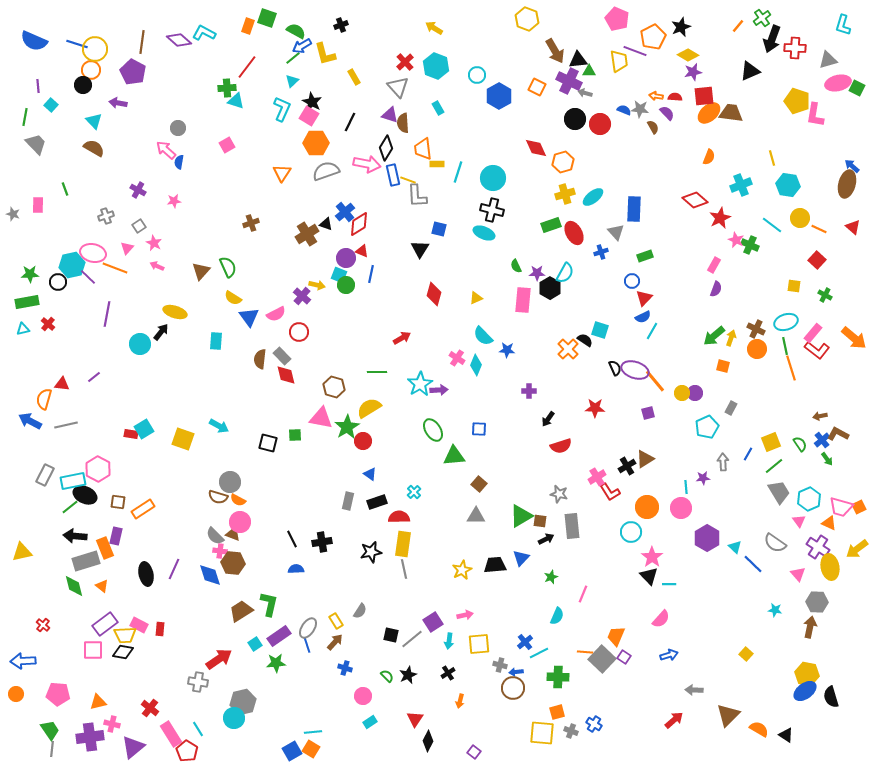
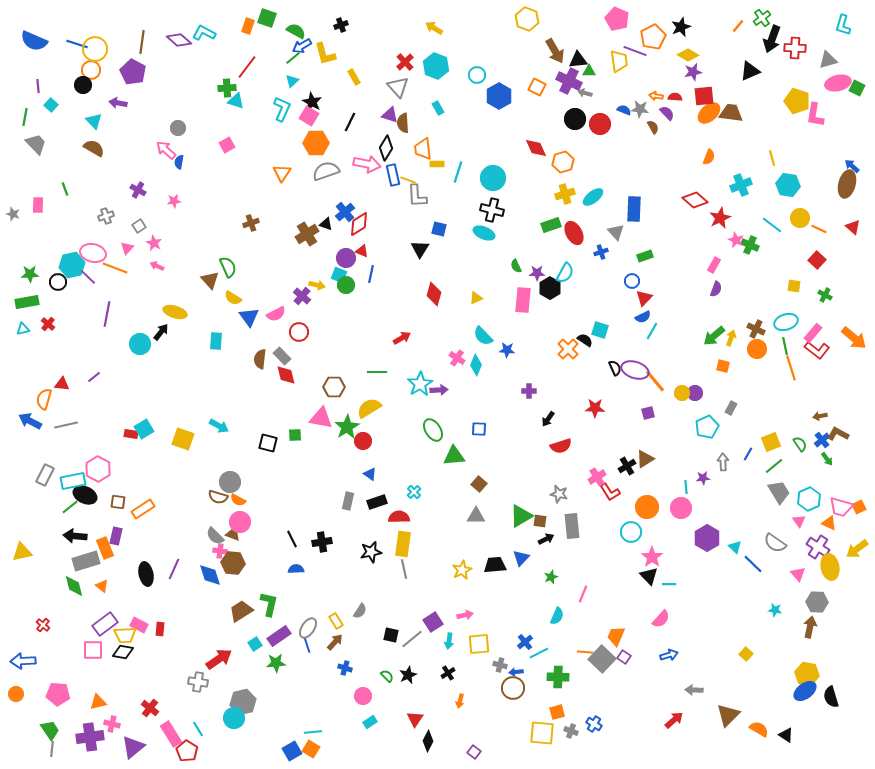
brown triangle at (201, 271): moved 9 px right, 9 px down; rotated 24 degrees counterclockwise
brown hexagon at (334, 387): rotated 15 degrees counterclockwise
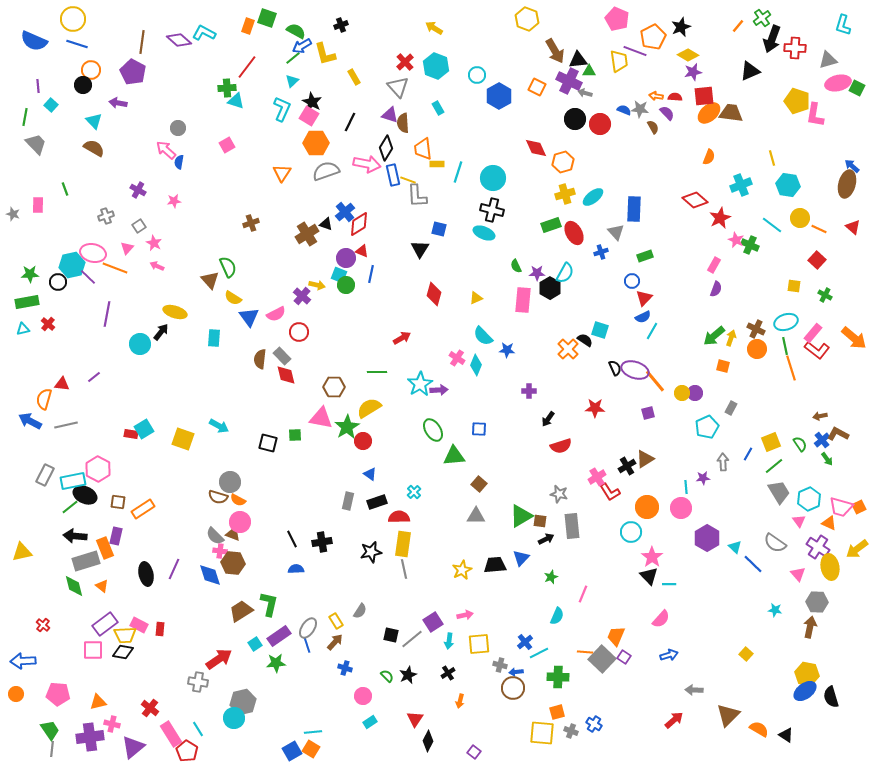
yellow circle at (95, 49): moved 22 px left, 30 px up
cyan rectangle at (216, 341): moved 2 px left, 3 px up
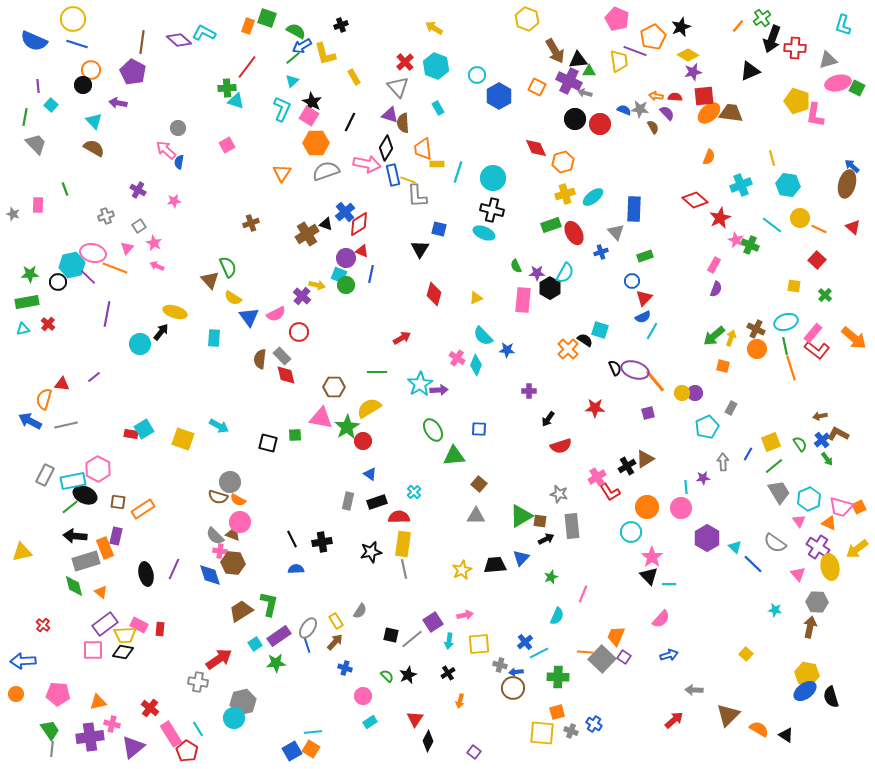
green cross at (825, 295): rotated 16 degrees clockwise
orange triangle at (102, 586): moved 1 px left, 6 px down
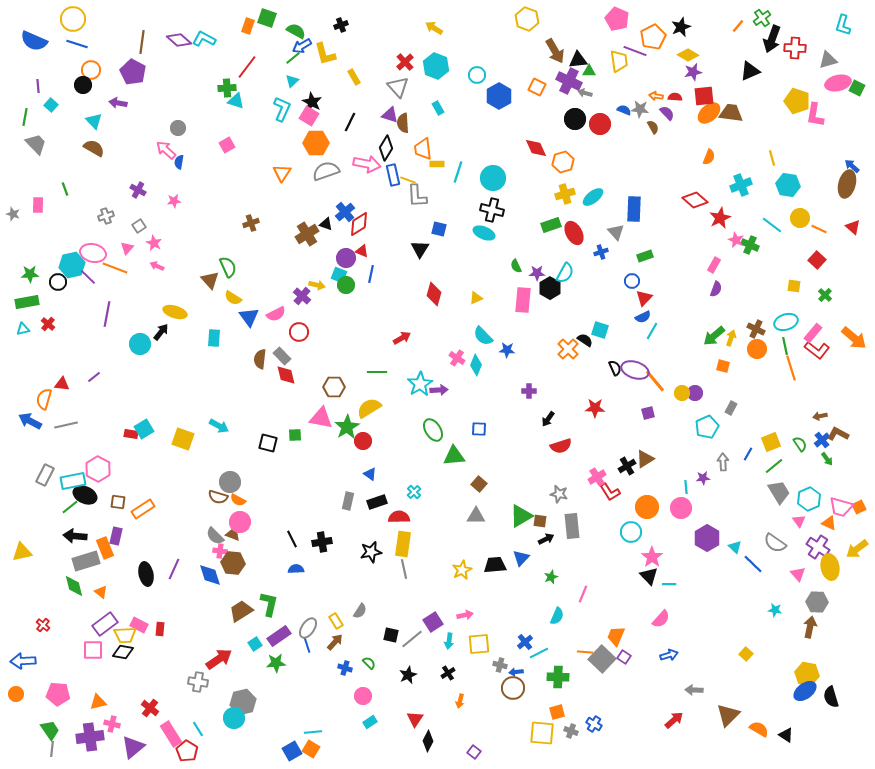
cyan L-shape at (204, 33): moved 6 px down
green semicircle at (387, 676): moved 18 px left, 13 px up
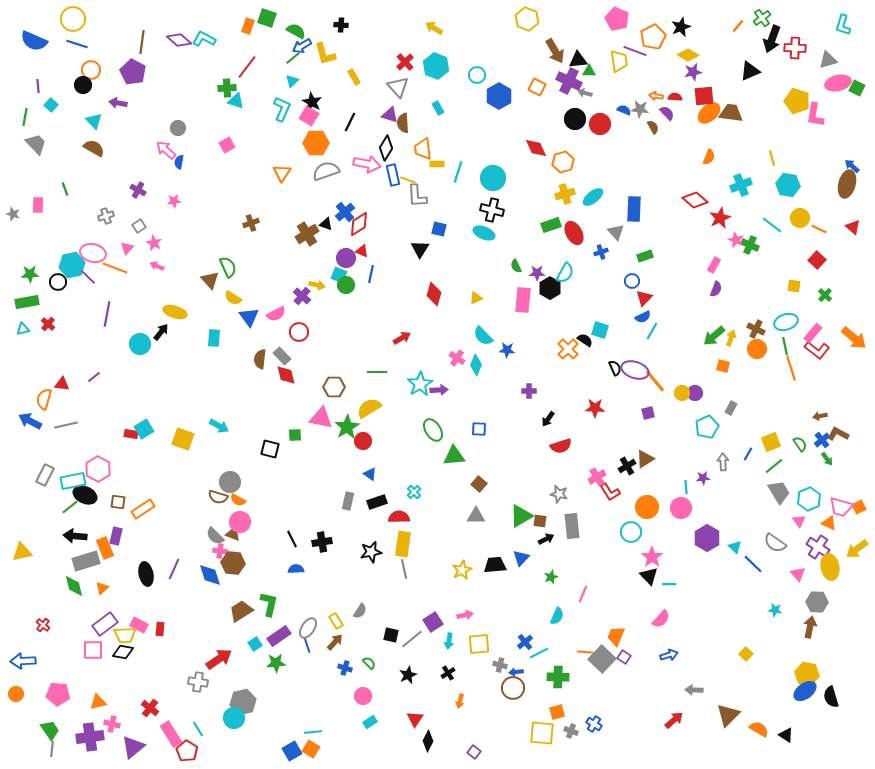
black cross at (341, 25): rotated 24 degrees clockwise
black square at (268, 443): moved 2 px right, 6 px down
orange triangle at (101, 592): moved 1 px right, 4 px up; rotated 40 degrees clockwise
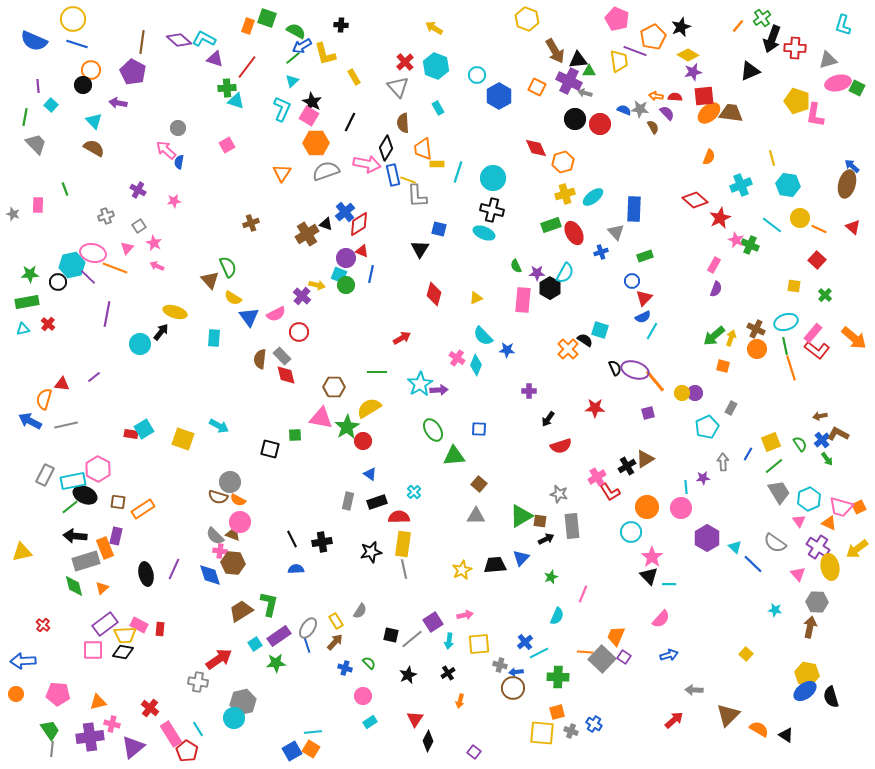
purple triangle at (390, 115): moved 175 px left, 56 px up
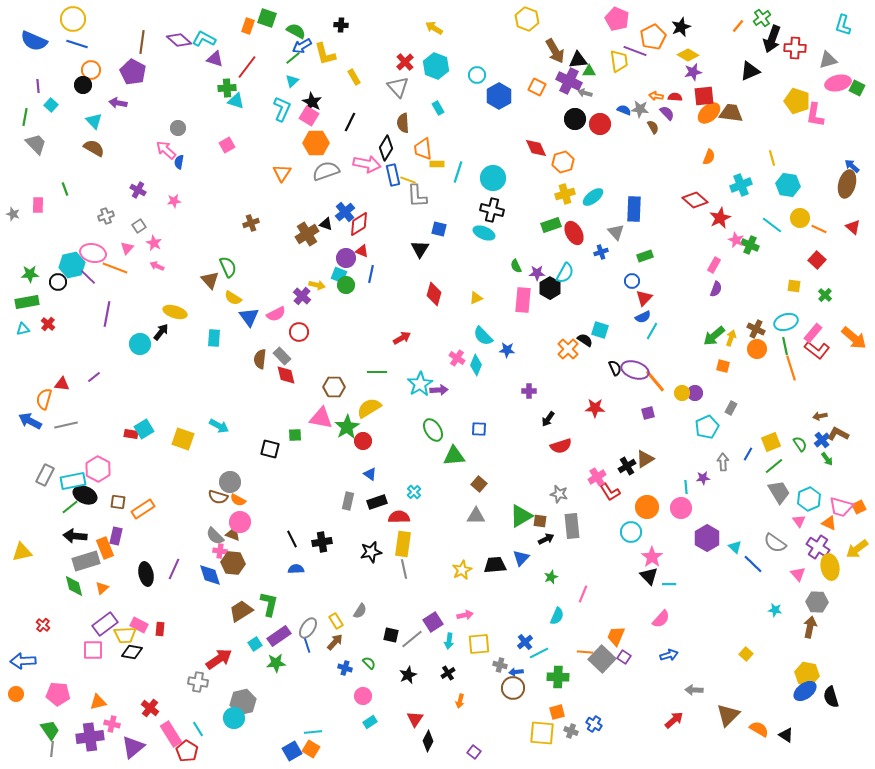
black diamond at (123, 652): moved 9 px right
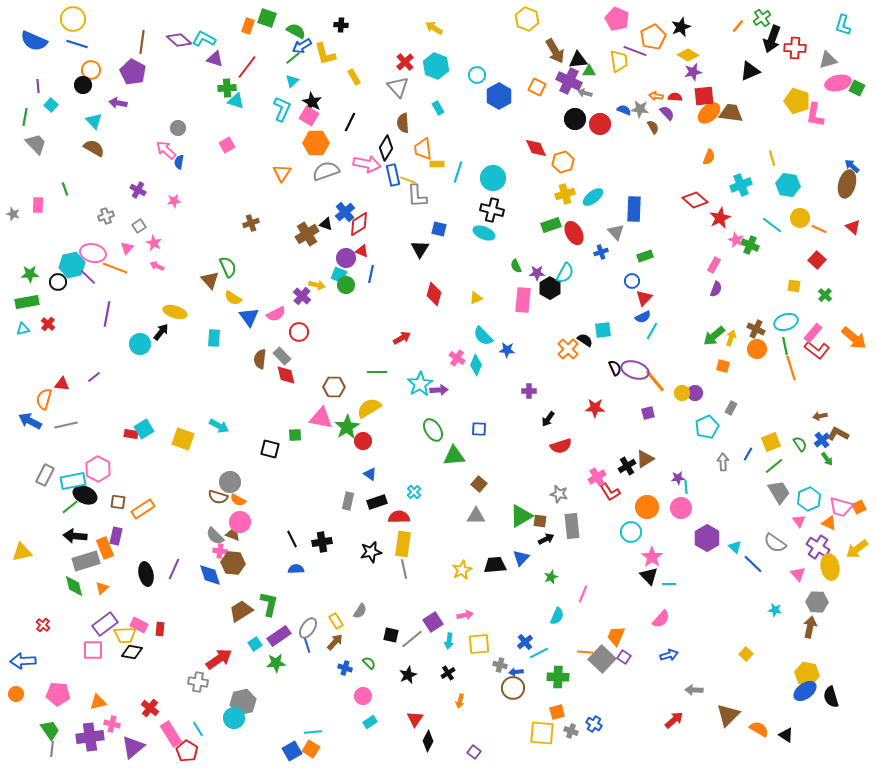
cyan square at (600, 330): moved 3 px right; rotated 24 degrees counterclockwise
purple star at (703, 478): moved 25 px left
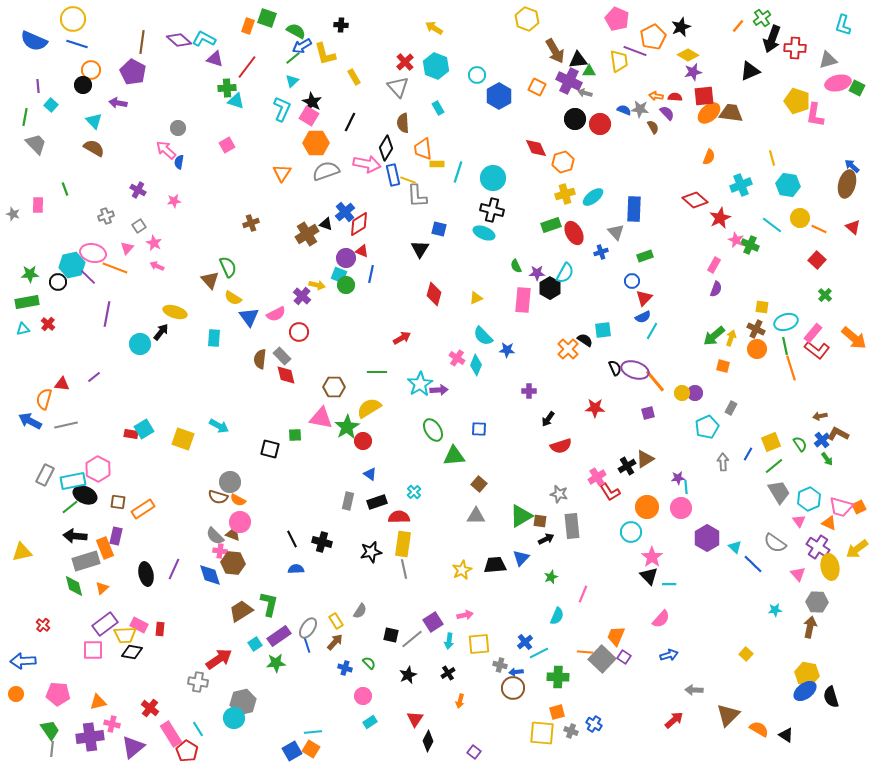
yellow square at (794, 286): moved 32 px left, 21 px down
black cross at (322, 542): rotated 24 degrees clockwise
cyan star at (775, 610): rotated 16 degrees counterclockwise
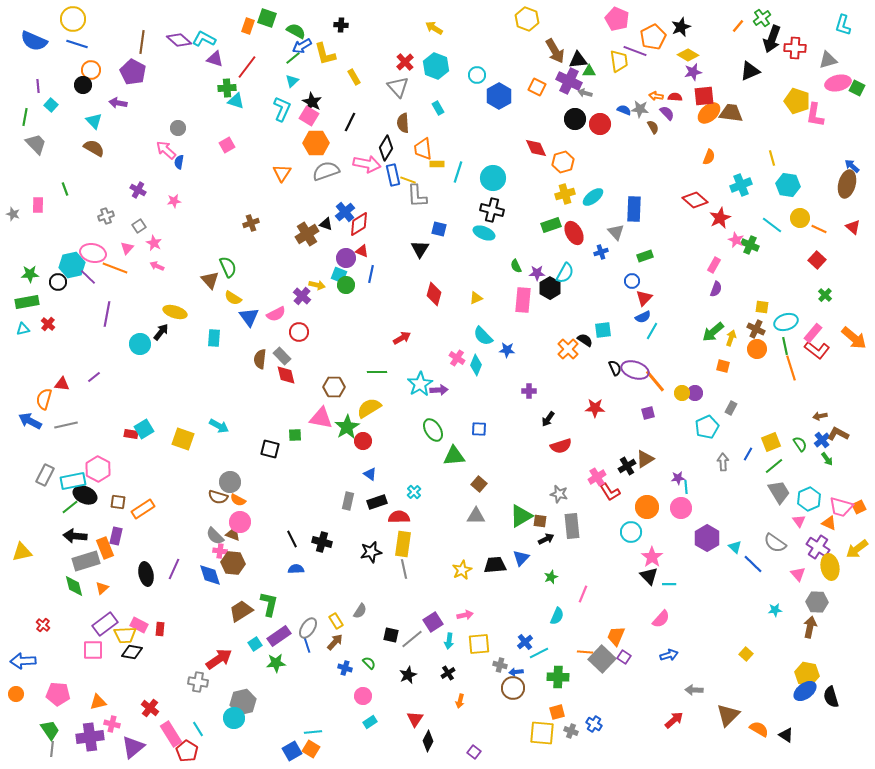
green arrow at (714, 336): moved 1 px left, 4 px up
